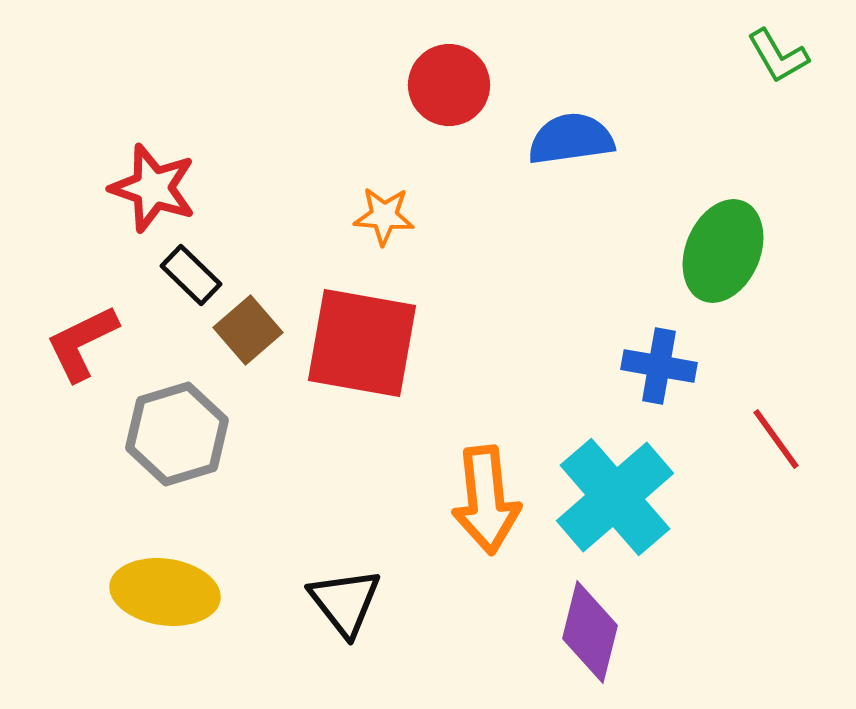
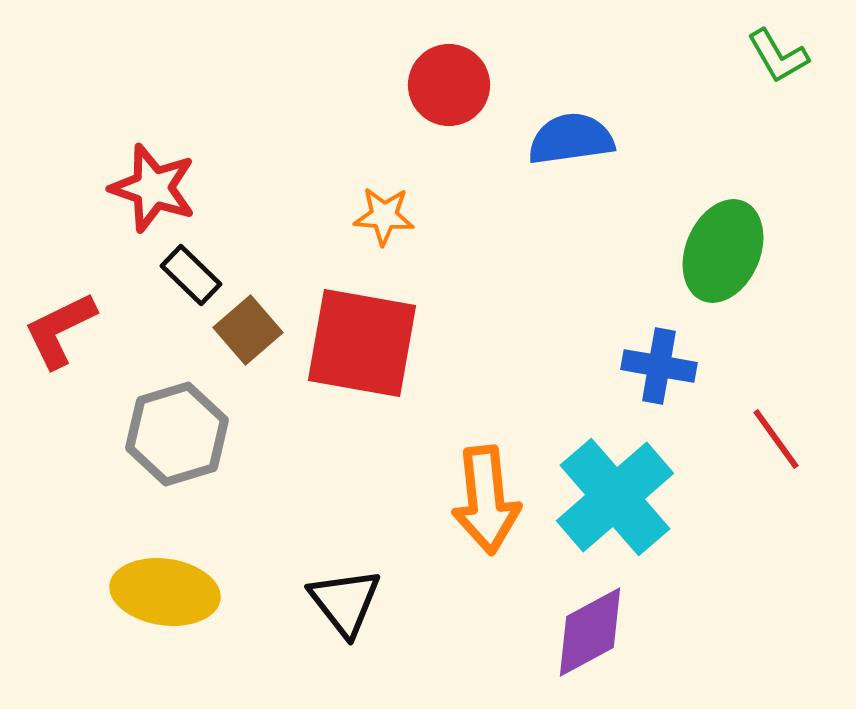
red L-shape: moved 22 px left, 13 px up
purple diamond: rotated 48 degrees clockwise
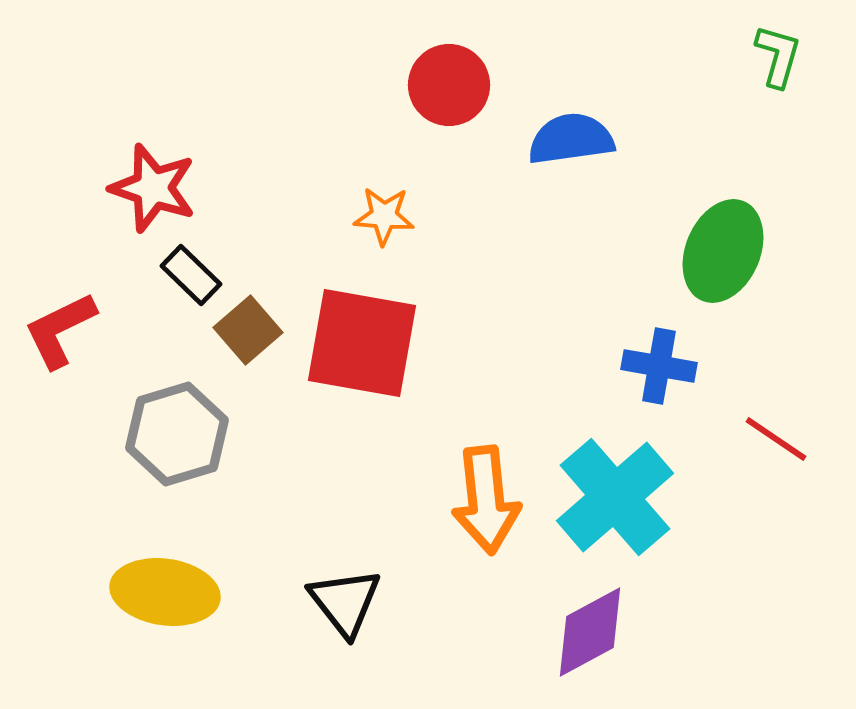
green L-shape: rotated 134 degrees counterclockwise
red line: rotated 20 degrees counterclockwise
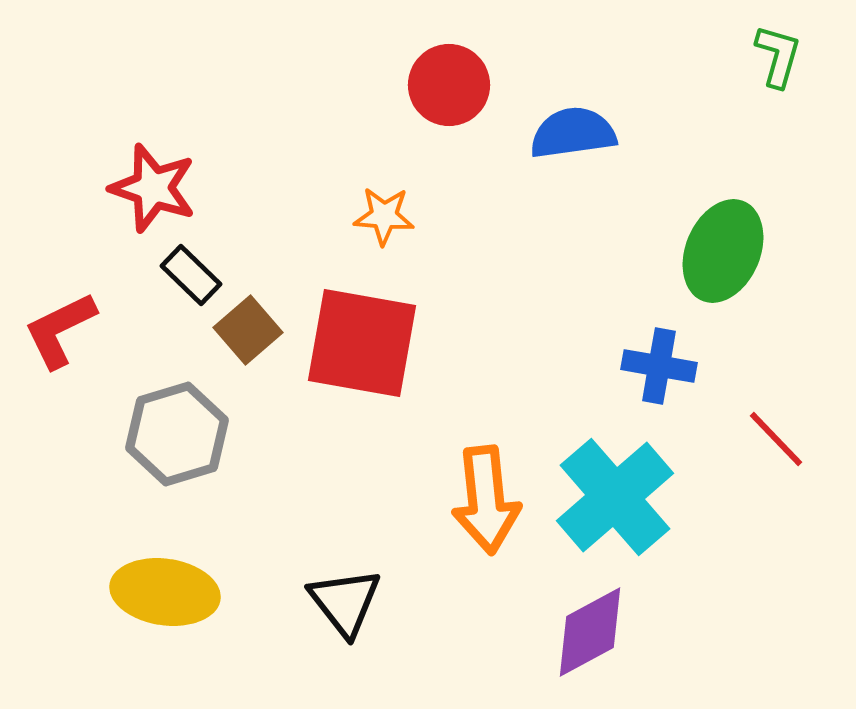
blue semicircle: moved 2 px right, 6 px up
red line: rotated 12 degrees clockwise
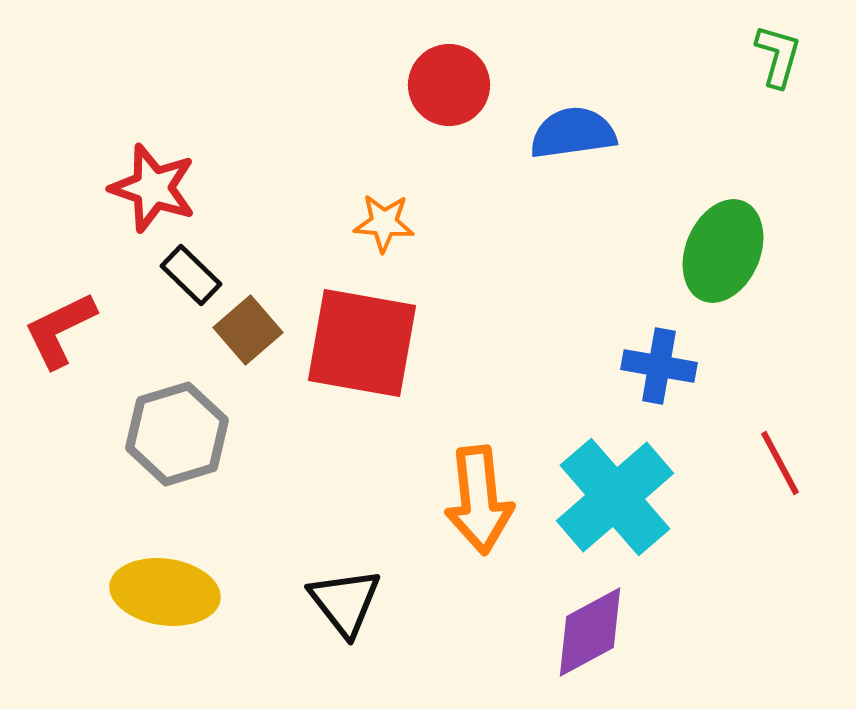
orange star: moved 7 px down
red line: moved 4 px right, 24 px down; rotated 16 degrees clockwise
orange arrow: moved 7 px left
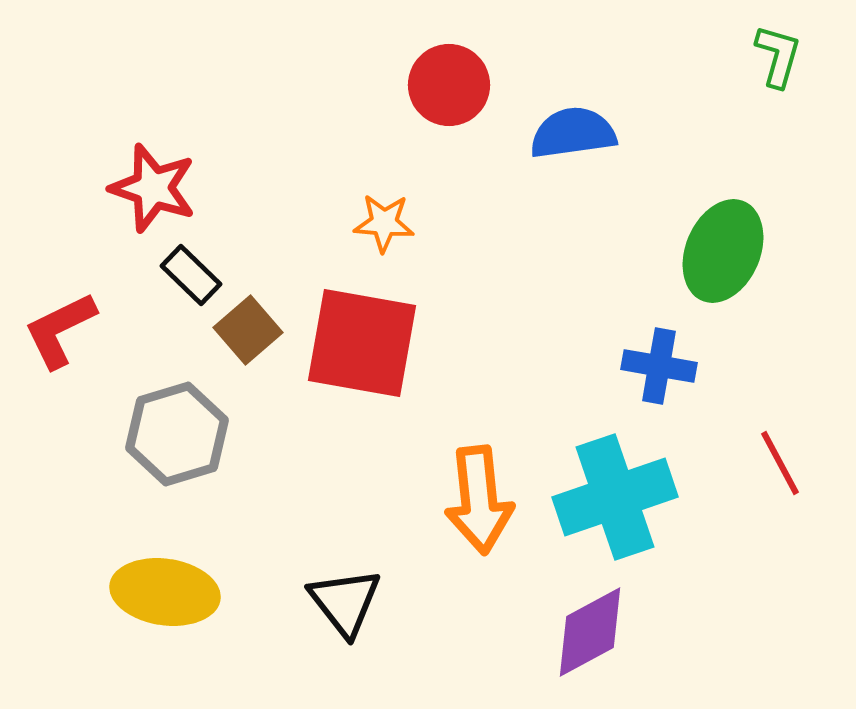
cyan cross: rotated 22 degrees clockwise
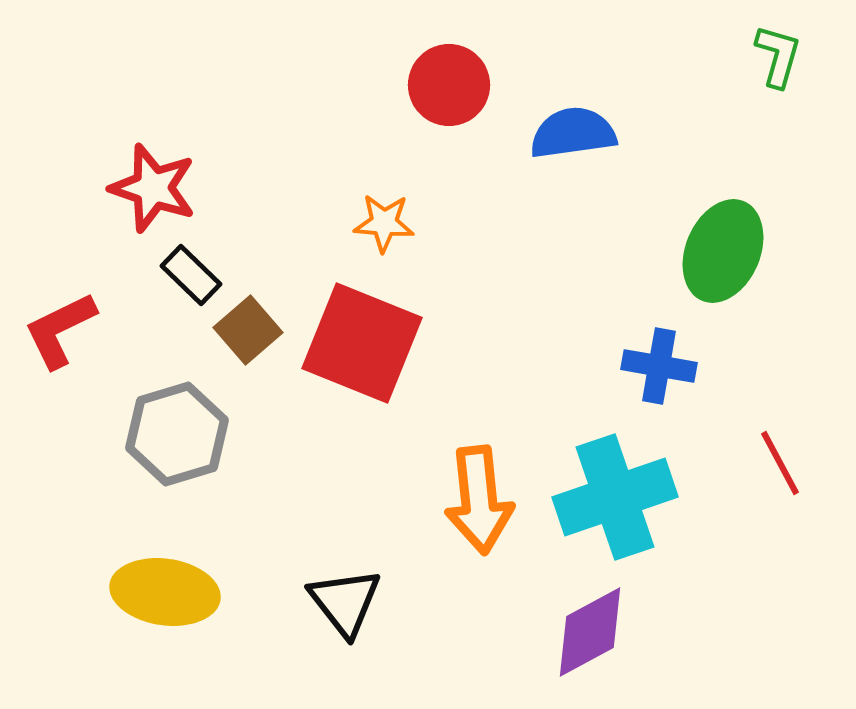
red square: rotated 12 degrees clockwise
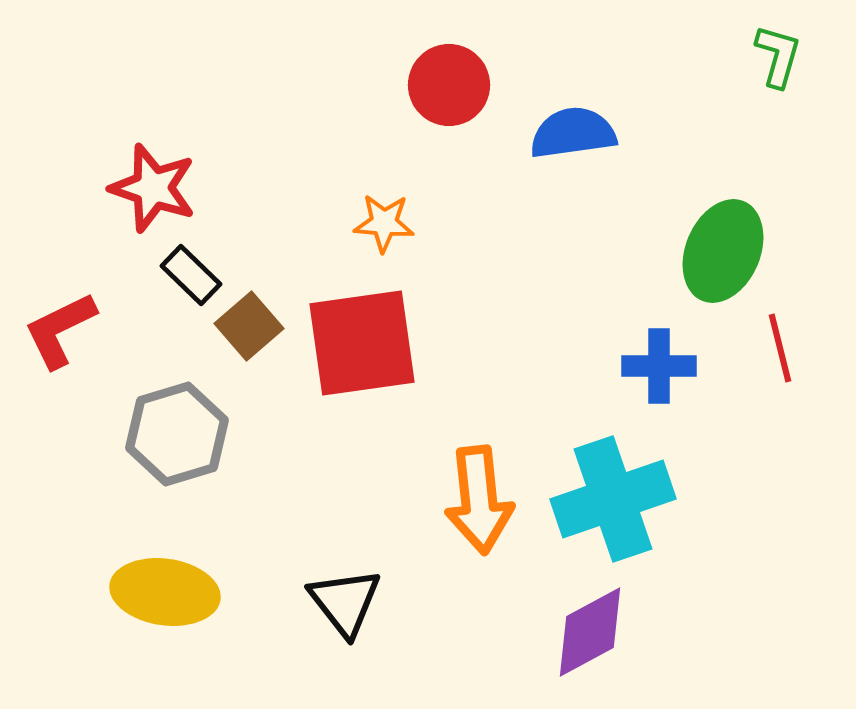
brown square: moved 1 px right, 4 px up
red square: rotated 30 degrees counterclockwise
blue cross: rotated 10 degrees counterclockwise
red line: moved 115 px up; rotated 14 degrees clockwise
cyan cross: moved 2 px left, 2 px down
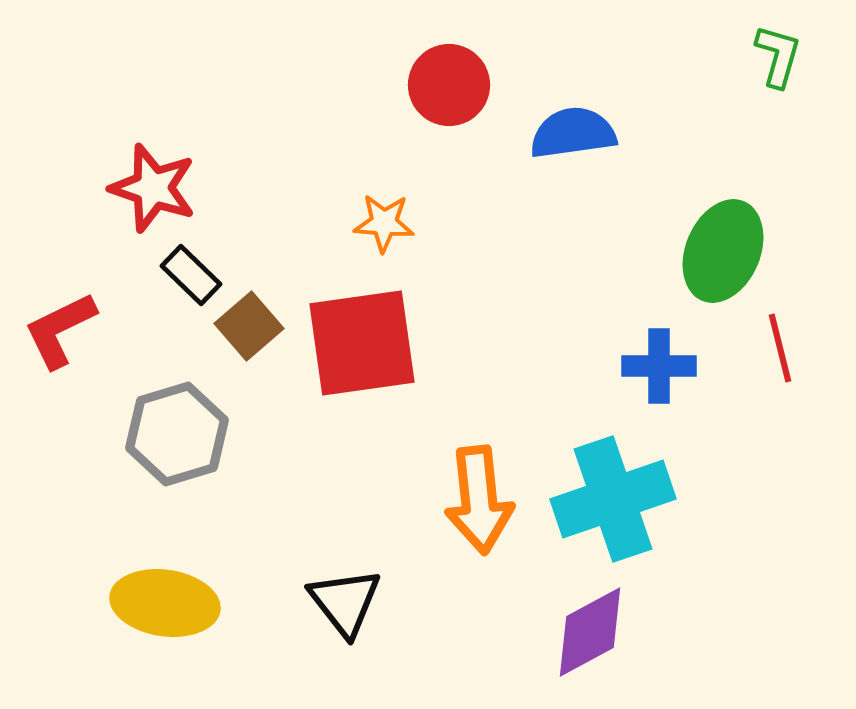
yellow ellipse: moved 11 px down
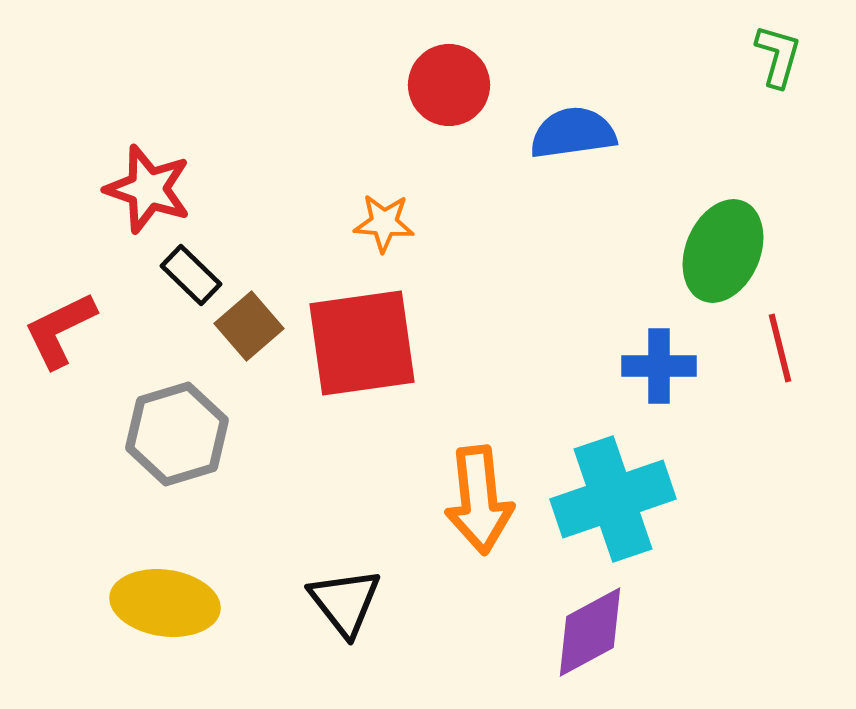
red star: moved 5 px left, 1 px down
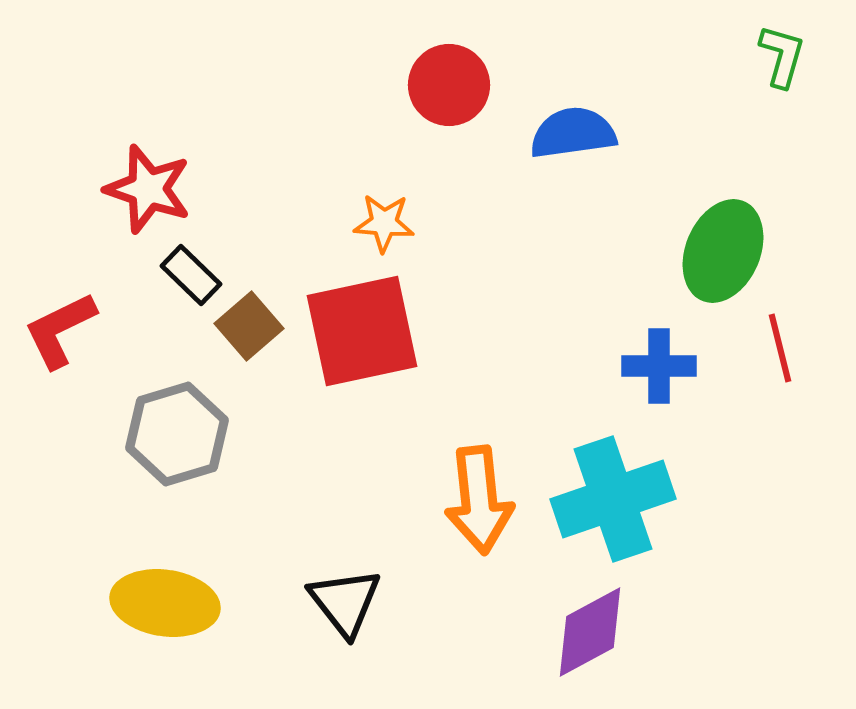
green L-shape: moved 4 px right
red square: moved 12 px up; rotated 4 degrees counterclockwise
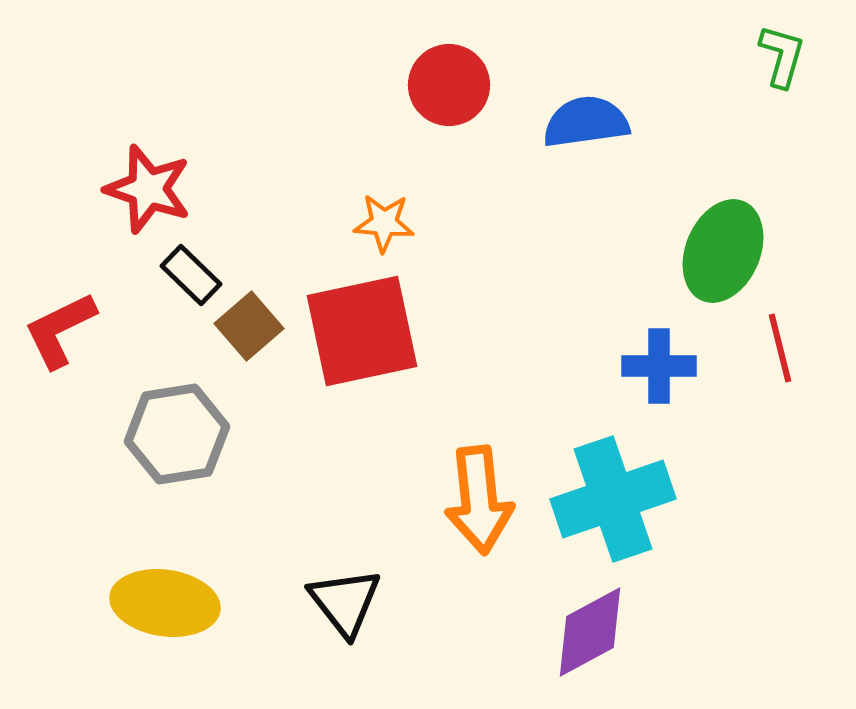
blue semicircle: moved 13 px right, 11 px up
gray hexagon: rotated 8 degrees clockwise
